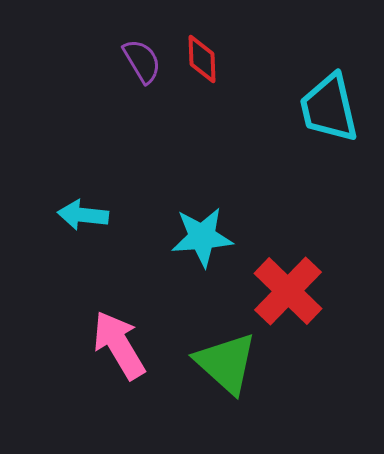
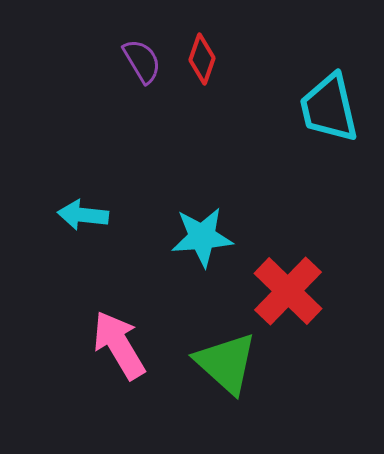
red diamond: rotated 21 degrees clockwise
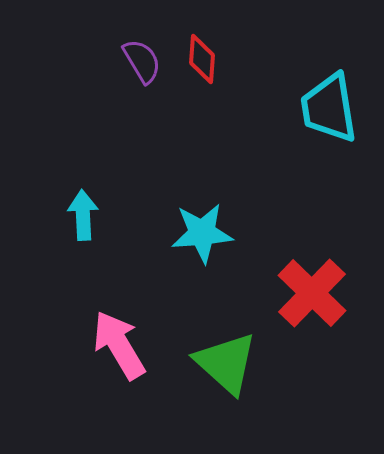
red diamond: rotated 15 degrees counterclockwise
cyan trapezoid: rotated 4 degrees clockwise
cyan arrow: rotated 81 degrees clockwise
cyan star: moved 4 px up
red cross: moved 24 px right, 2 px down
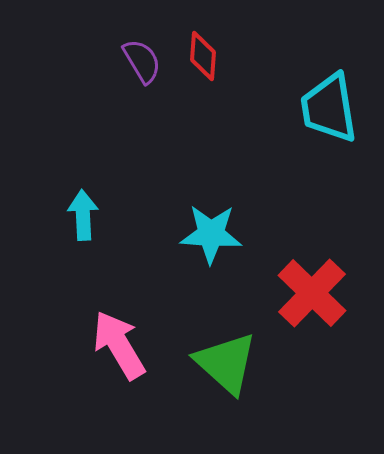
red diamond: moved 1 px right, 3 px up
cyan star: moved 9 px right, 1 px down; rotated 8 degrees clockwise
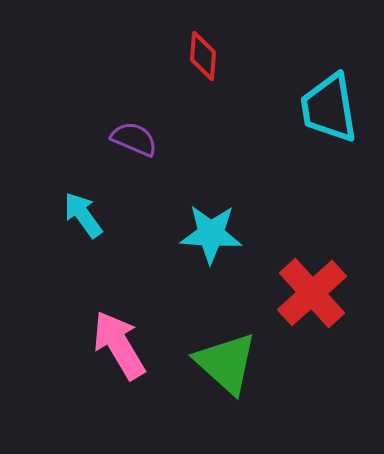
purple semicircle: moved 8 px left, 78 px down; rotated 36 degrees counterclockwise
cyan arrow: rotated 33 degrees counterclockwise
red cross: rotated 4 degrees clockwise
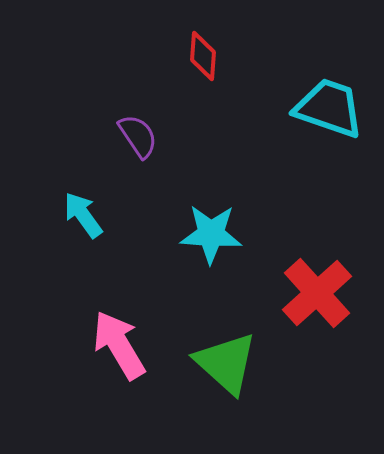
cyan trapezoid: rotated 118 degrees clockwise
purple semicircle: moved 4 px right, 3 px up; rotated 33 degrees clockwise
red cross: moved 5 px right
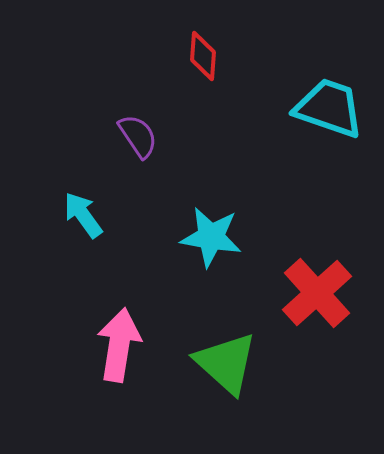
cyan star: moved 3 px down; rotated 6 degrees clockwise
pink arrow: rotated 40 degrees clockwise
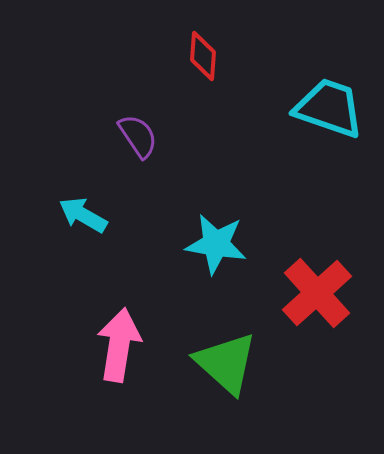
cyan arrow: rotated 24 degrees counterclockwise
cyan star: moved 5 px right, 7 px down
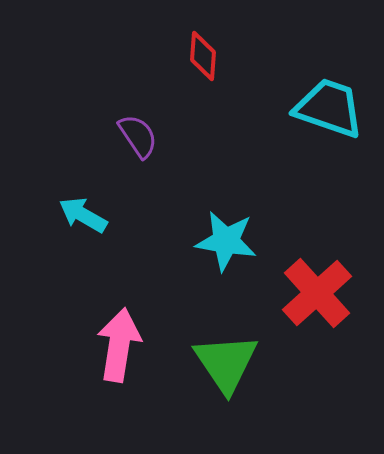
cyan star: moved 10 px right, 3 px up
green triangle: rotated 14 degrees clockwise
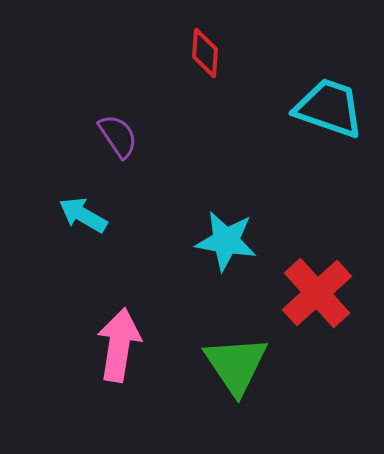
red diamond: moved 2 px right, 3 px up
purple semicircle: moved 20 px left
green triangle: moved 10 px right, 2 px down
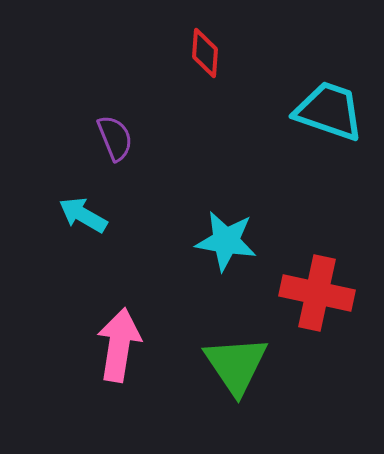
cyan trapezoid: moved 3 px down
purple semicircle: moved 3 px left, 2 px down; rotated 12 degrees clockwise
red cross: rotated 36 degrees counterclockwise
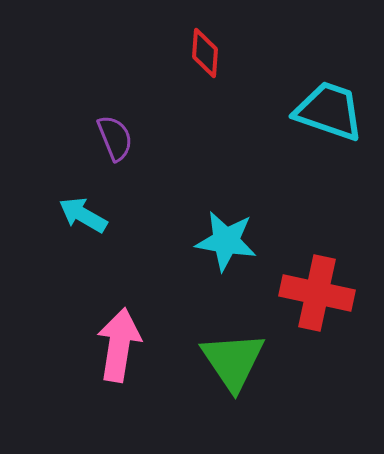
green triangle: moved 3 px left, 4 px up
